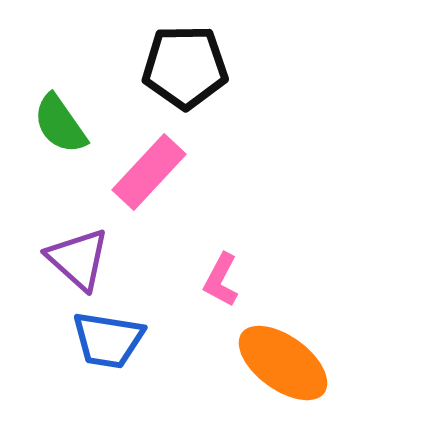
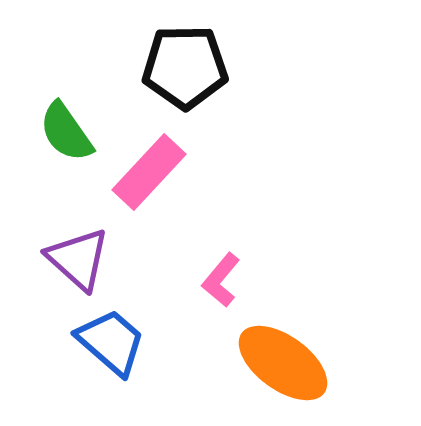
green semicircle: moved 6 px right, 8 px down
pink L-shape: rotated 12 degrees clockwise
blue trapezoid: moved 3 px right, 2 px down; rotated 148 degrees counterclockwise
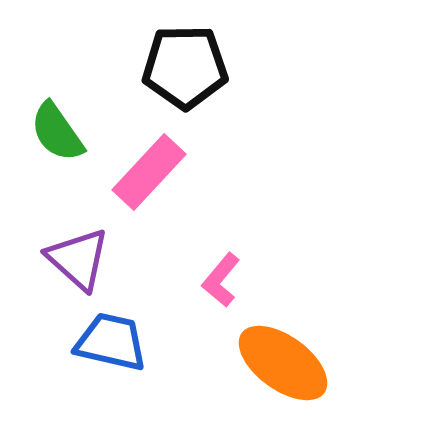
green semicircle: moved 9 px left
blue trapezoid: rotated 28 degrees counterclockwise
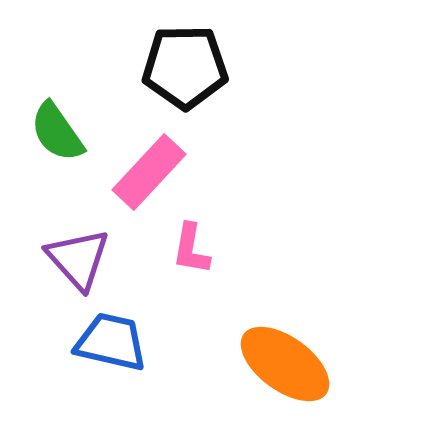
purple triangle: rotated 6 degrees clockwise
pink L-shape: moved 30 px left, 31 px up; rotated 30 degrees counterclockwise
orange ellipse: moved 2 px right, 1 px down
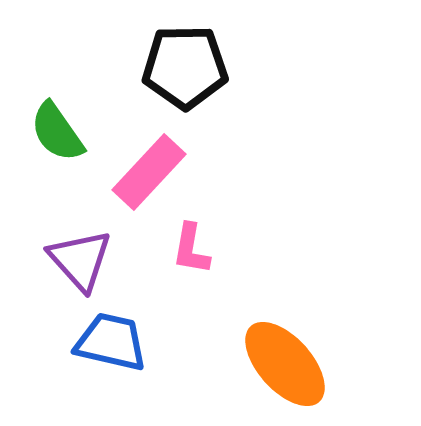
purple triangle: moved 2 px right, 1 px down
orange ellipse: rotated 12 degrees clockwise
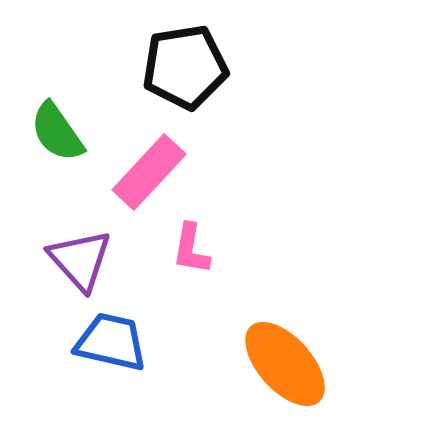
black pentagon: rotated 8 degrees counterclockwise
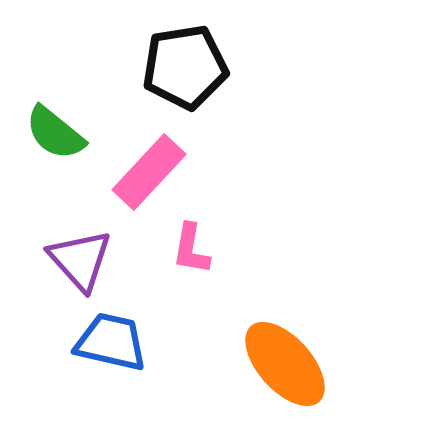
green semicircle: moved 2 px left, 1 px down; rotated 16 degrees counterclockwise
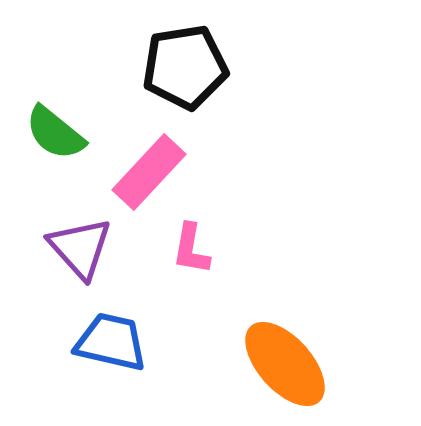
purple triangle: moved 12 px up
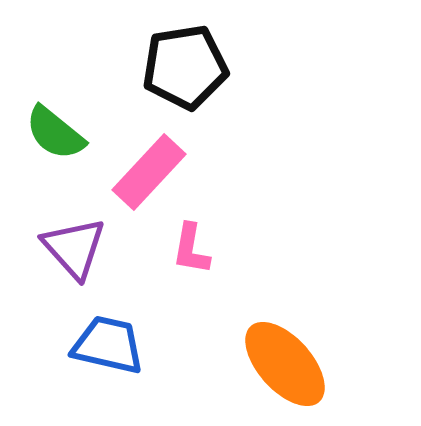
purple triangle: moved 6 px left
blue trapezoid: moved 3 px left, 3 px down
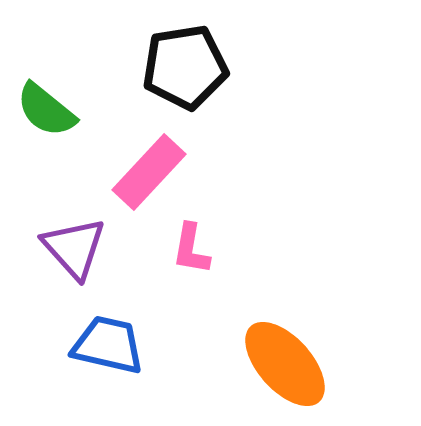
green semicircle: moved 9 px left, 23 px up
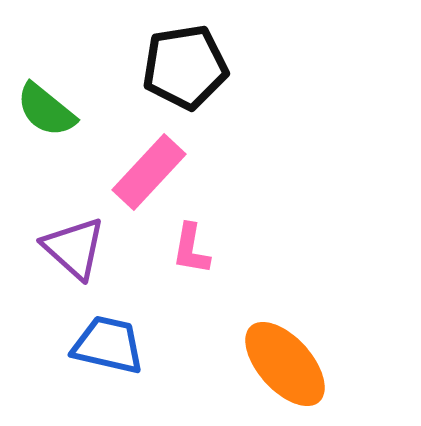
purple triangle: rotated 6 degrees counterclockwise
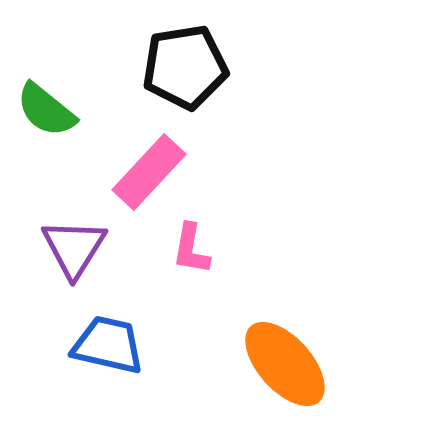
purple triangle: rotated 20 degrees clockwise
